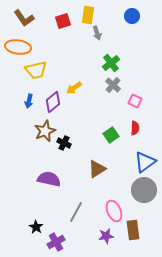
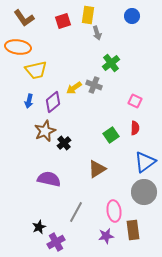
gray cross: moved 19 px left; rotated 21 degrees counterclockwise
black cross: rotated 24 degrees clockwise
gray circle: moved 2 px down
pink ellipse: rotated 15 degrees clockwise
black star: moved 3 px right; rotated 16 degrees clockwise
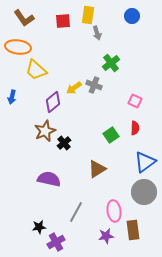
red square: rotated 14 degrees clockwise
yellow trapezoid: rotated 55 degrees clockwise
blue arrow: moved 17 px left, 4 px up
black star: rotated 16 degrees clockwise
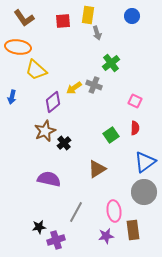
purple cross: moved 2 px up; rotated 12 degrees clockwise
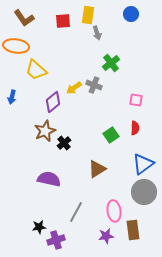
blue circle: moved 1 px left, 2 px up
orange ellipse: moved 2 px left, 1 px up
pink square: moved 1 px right, 1 px up; rotated 16 degrees counterclockwise
blue triangle: moved 2 px left, 2 px down
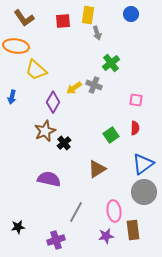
purple diamond: rotated 20 degrees counterclockwise
black star: moved 21 px left
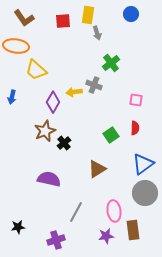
yellow arrow: moved 4 px down; rotated 28 degrees clockwise
gray circle: moved 1 px right, 1 px down
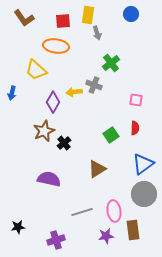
orange ellipse: moved 40 px right
blue arrow: moved 4 px up
brown star: moved 1 px left
gray circle: moved 1 px left, 1 px down
gray line: moved 6 px right; rotated 45 degrees clockwise
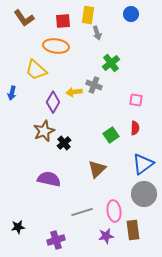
brown triangle: rotated 12 degrees counterclockwise
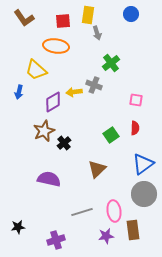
blue arrow: moved 7 px right, 1 px up
purple diamond: rotated 30 degrees clockwise
